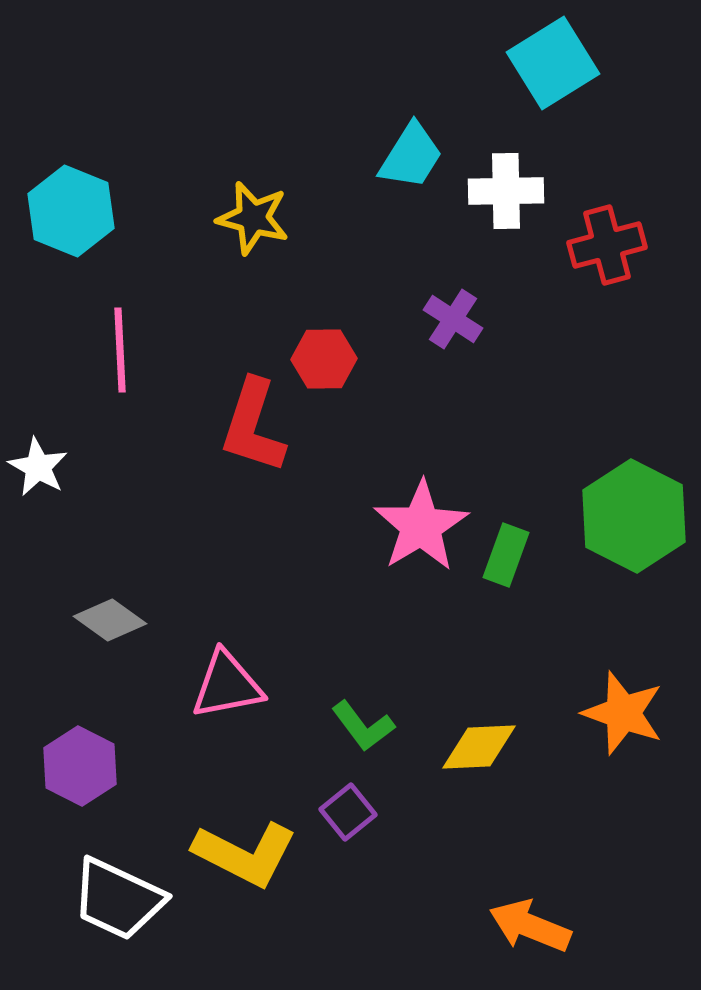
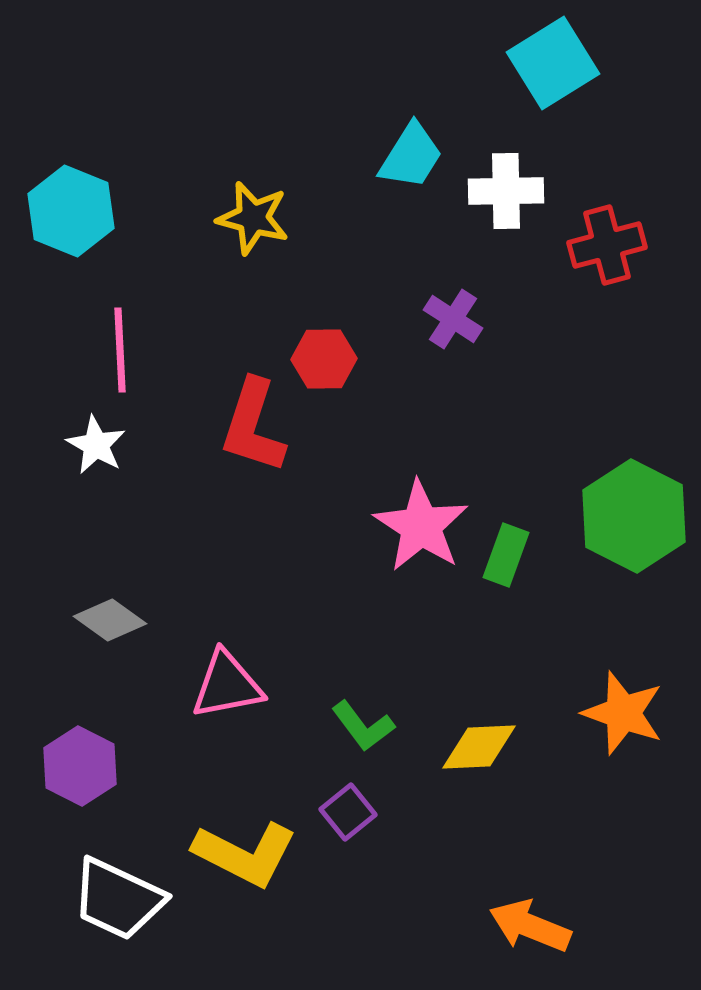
white star: moved 58 px right, 22 px up
pink star: rotated 8 degrees counterclockwise
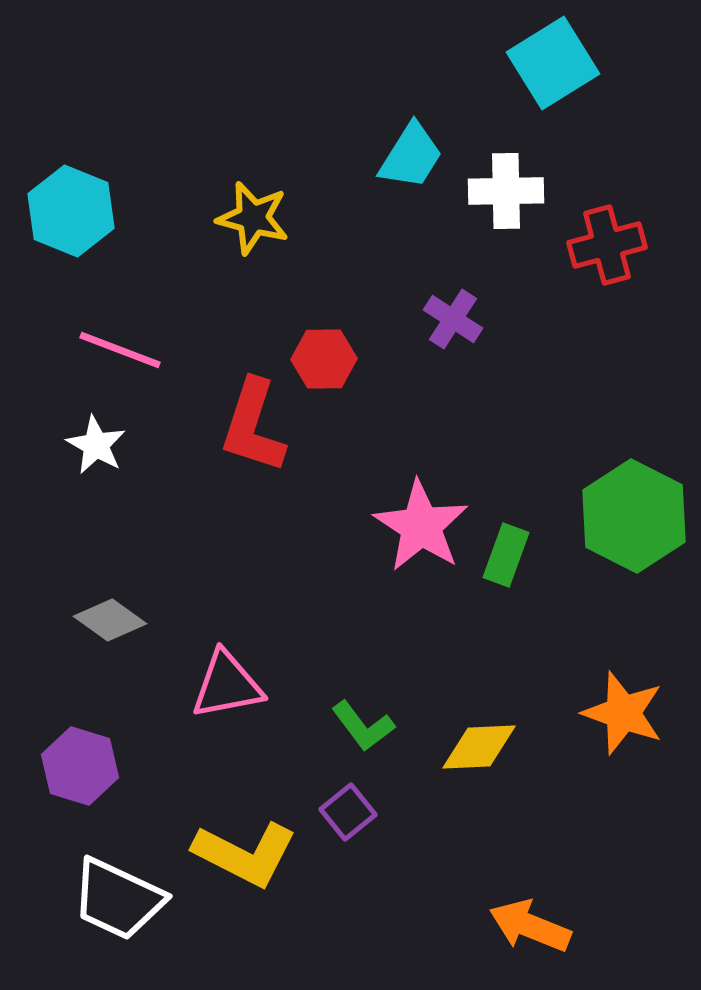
pink line: rotated 66 degrees counterclockwise
purple hexagon: rotated 10 degrees counterclockwise
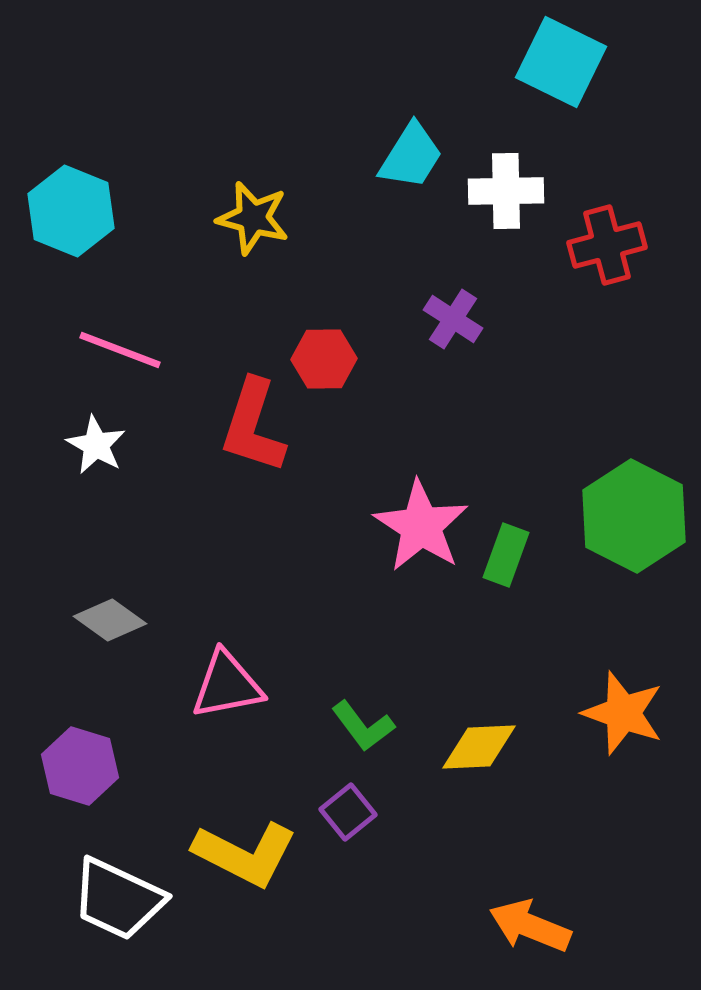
cyan square: moved 8 px right, 1 px up; rotated 32 degrees counterclockwise
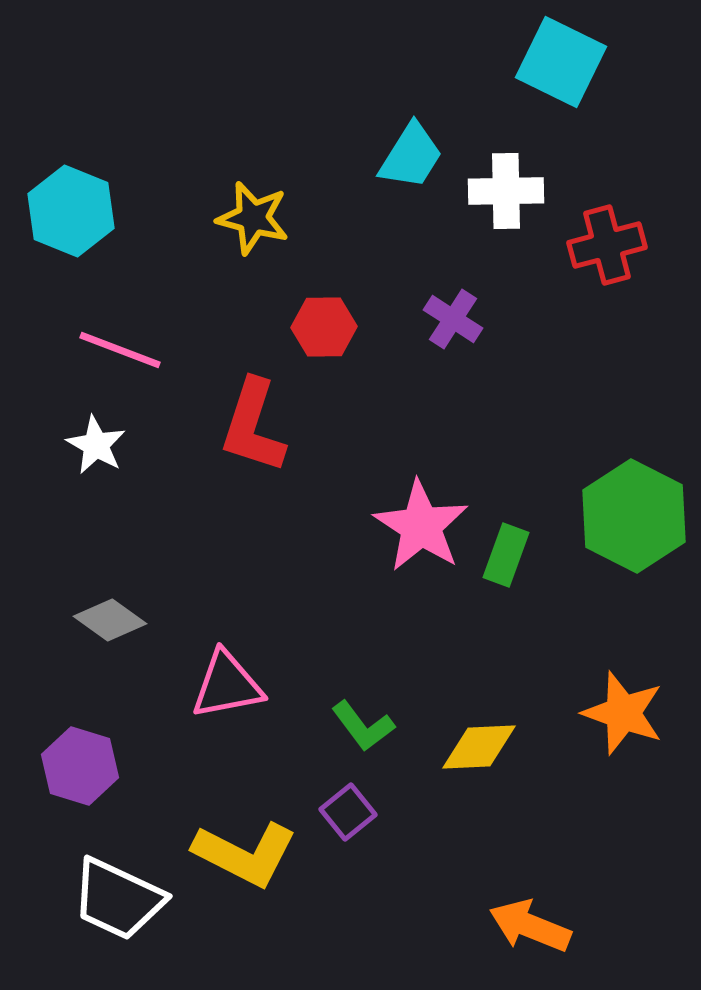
red hexagon: moved 32 px up
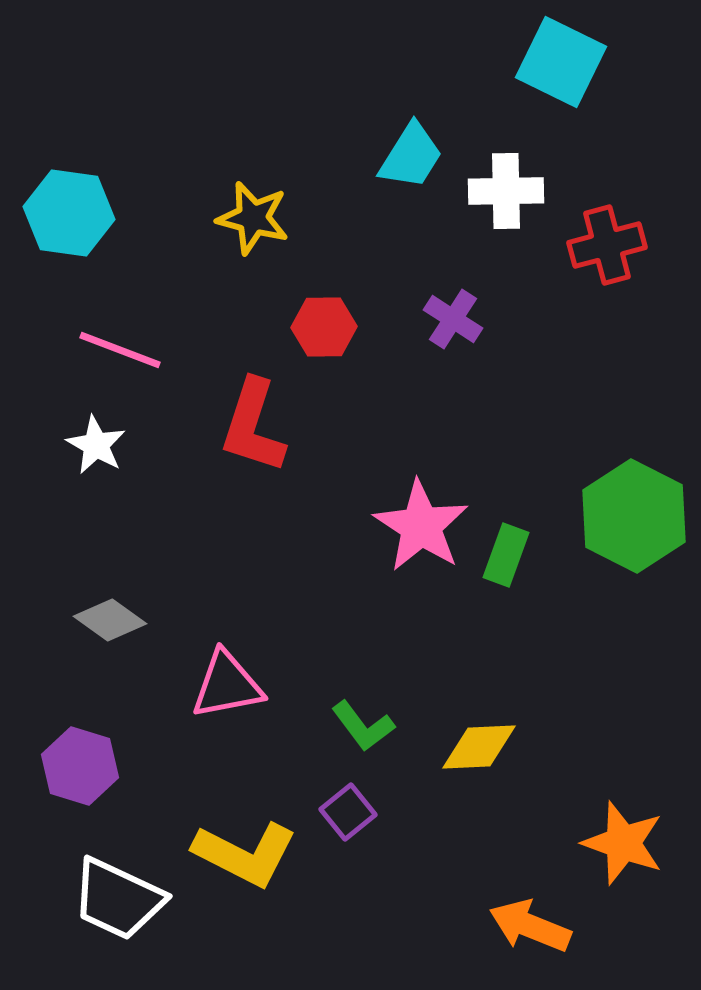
cyan hexagon: moved 2 px left, 2 px down; rotated 14 degrees counterclockwise
orange star: moved 130 px down
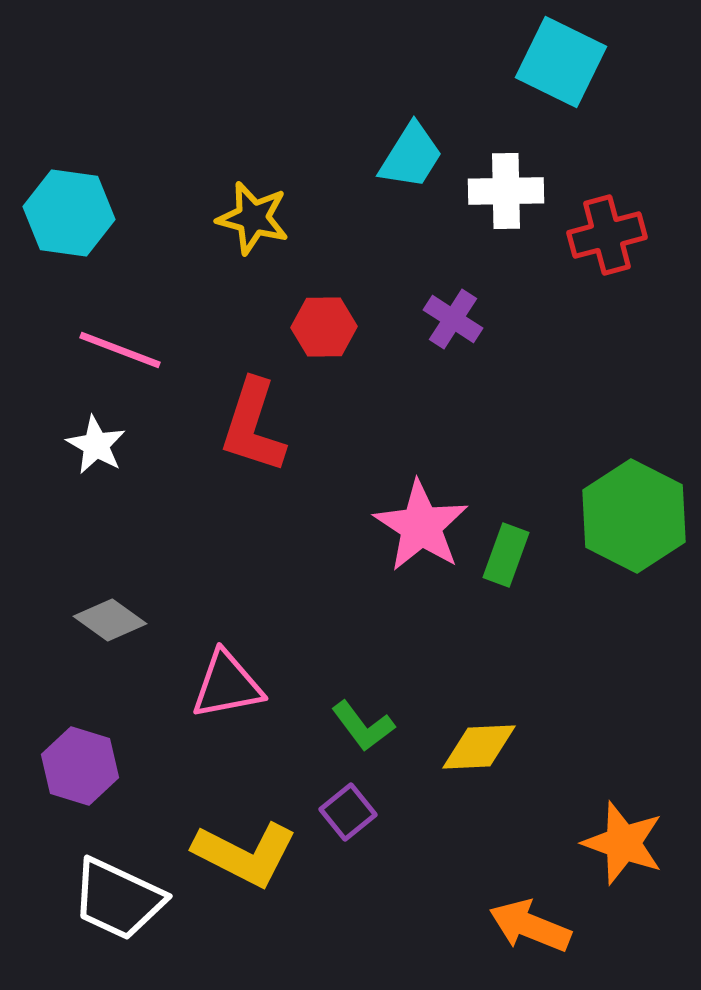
red cross: moved 10 px up
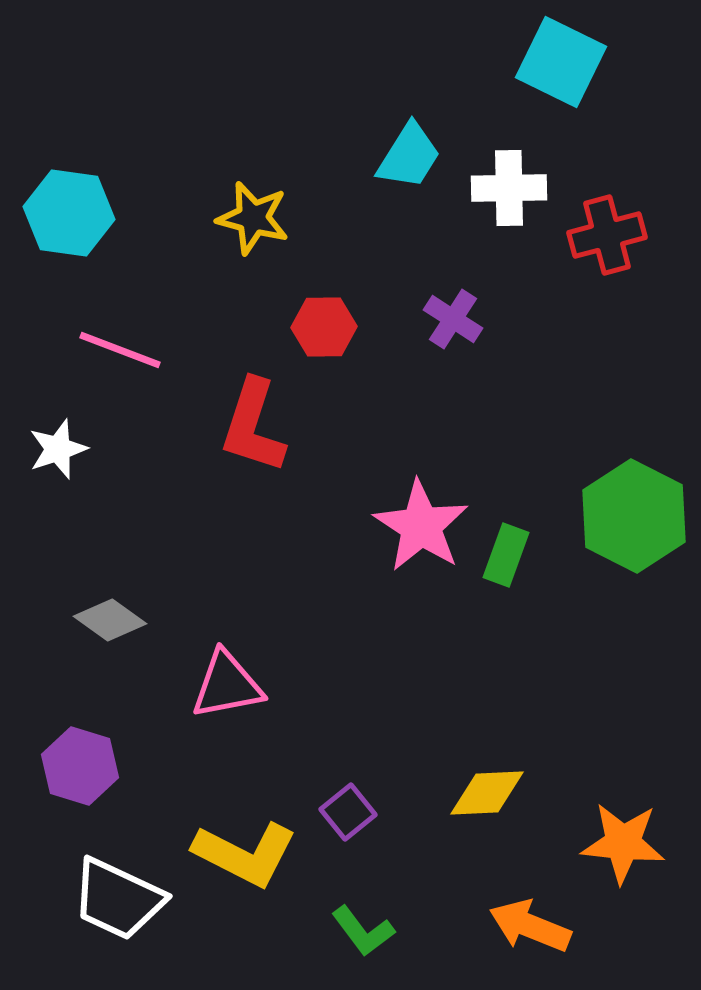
cyan trapezoid: moved 2 px left
white cross: moved 3 px right, 3 px up
white star: moved 38 px left, 4 px down; rotated 24 degrees clockwise
green L-shape: moved 205 px down
yellow diamond: moved 8 px right, 46 px down
orange star: rotated 14 degrees counterclockwise
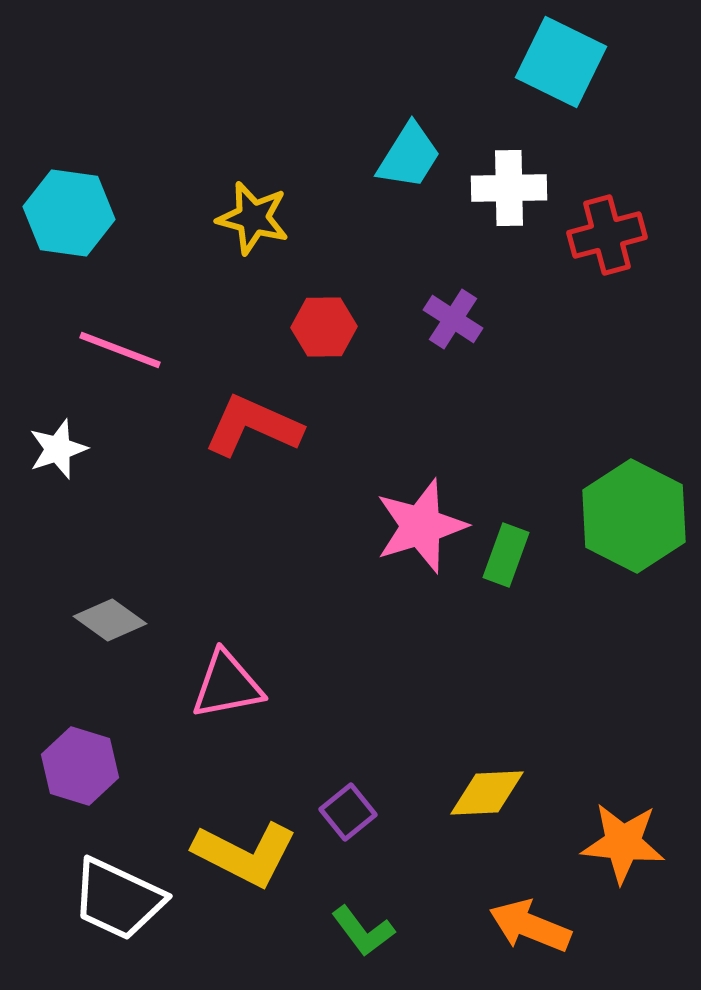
red L-shape: rotated 96 degrees clockwise
pink star: rotated 22 degrees clockwise
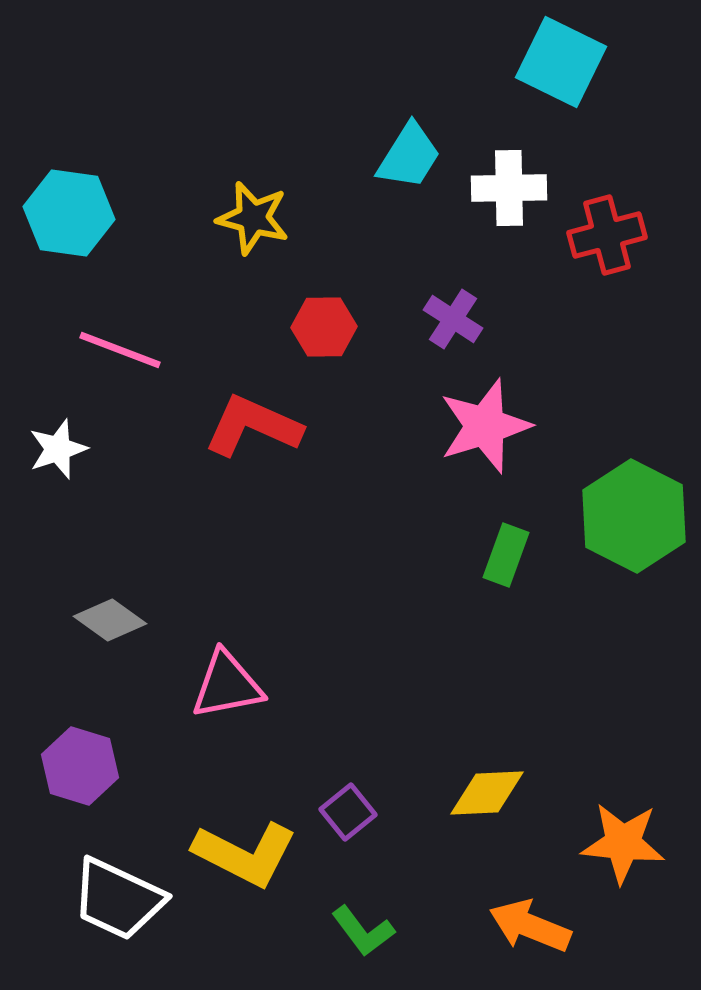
pink star: moved 64 px right, 100 px up
